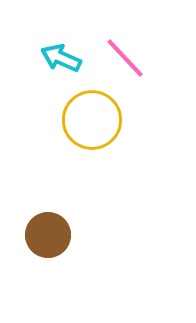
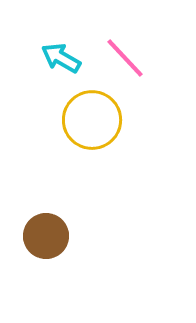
cyan arrow: rotated 6 degrees clockwise
brown circle: moved 2 px left, 1 px down
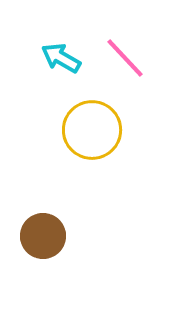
yellow circle: moved 10 px down
brown circle: moved 3 px left
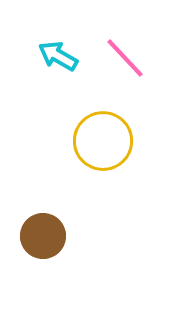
cyan arrow: moved 3 px left, 2 px up
yellow circle: moved 11 px right, 11 px down
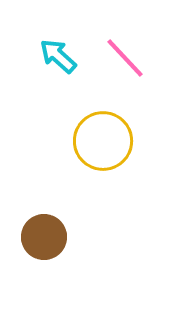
cyan arrow: rotated 12 degrees clockwise
brown circle: moved 1 px right, 1 px down
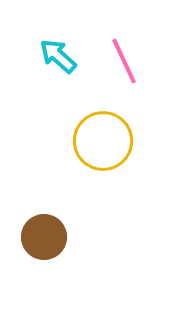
pink line: moved 1 px left, 3 px down; rotated 18 degrees clockwise
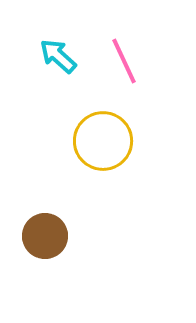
brown circle: moved 1 px right, 1 px up
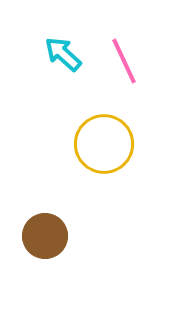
cyan arrow: moved 5 px right, 2 px up
yellow circle: moved 1 px right, 3 px down
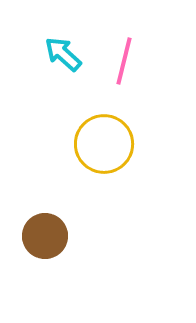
pink line: rotated 39 degrees clockwise
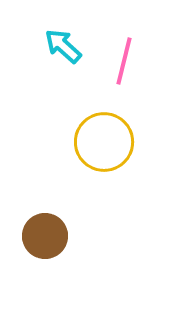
cyan arrow: moved 8 px up
yellow circle: moved 2 px up
